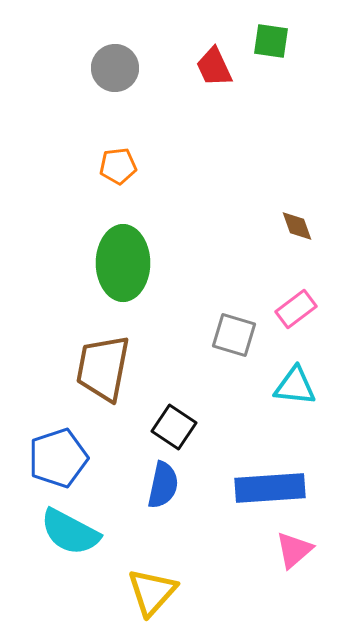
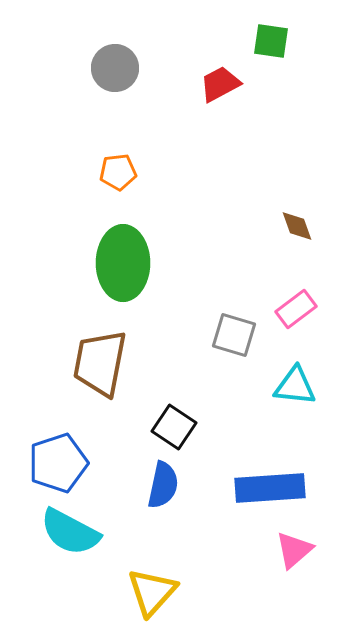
red trapezoid: moved 6 px right, 17 px down; rotated 87 degrees clockwise
orange pentagon: moved 6 px down
brown trapezoid: moved 3 px left, 5 px up
blue pentagon: moved 5 px down
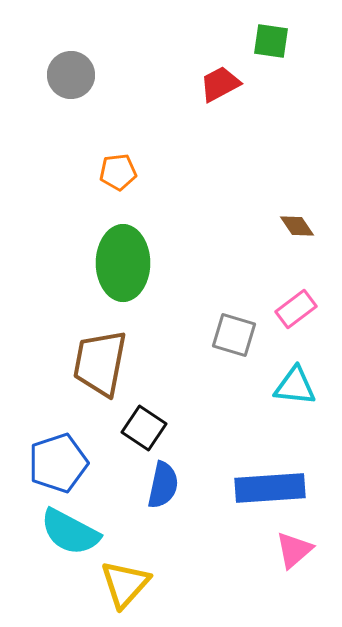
gray circle: moved 44 px left, 7 px down
brown diamond: rotated 15 degrees counterclockwise
black square: moved 30 px left, 1 px down
yellow triangle: moved 27 px left, 8 px up
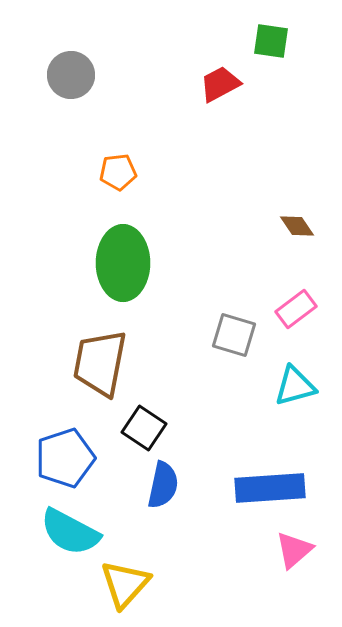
cyan triangle: rotated 21 degrees counterclockwise
blue pentagon: moved 7 px right, 5 px up
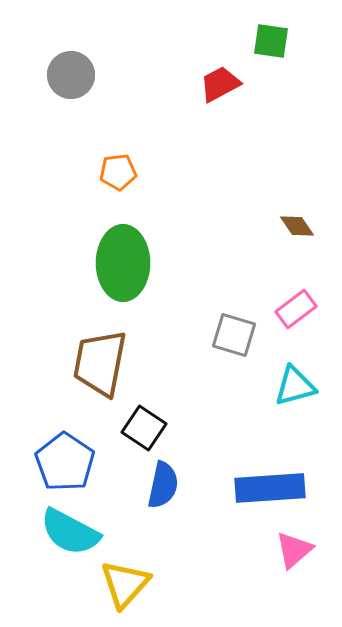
blue pentagon: moved 4 px down; rotated 20 degrees counterclockwise
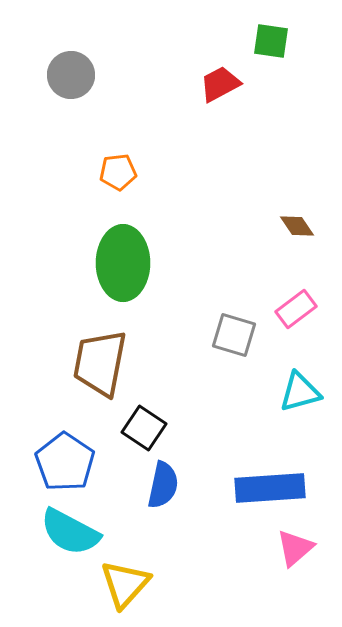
cyan triangle: moved 5 px right, 6 px down
pink triangle: moved 1 px right, 2 px up
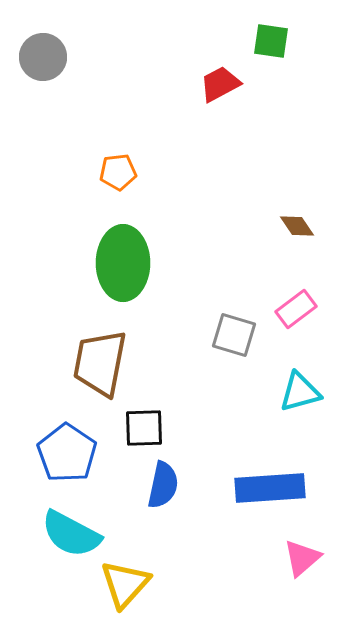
gray circle: moved 28 px left, 18 px up
black square: rotated 36 degrees counterclockwise
blue pentagon: moved 2 px right, 9 px up
cyan semicircle: moved 1 px right, 2 px down
pink triangle: moved 7 px right, 10 px down
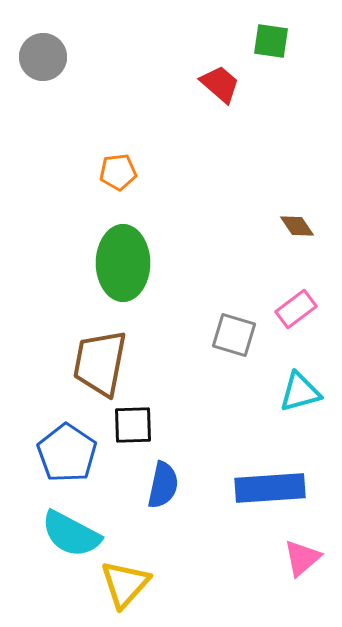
red trapezoid: rotated 69 degrees clockwise
black square: moved 11 px left, 3 px up
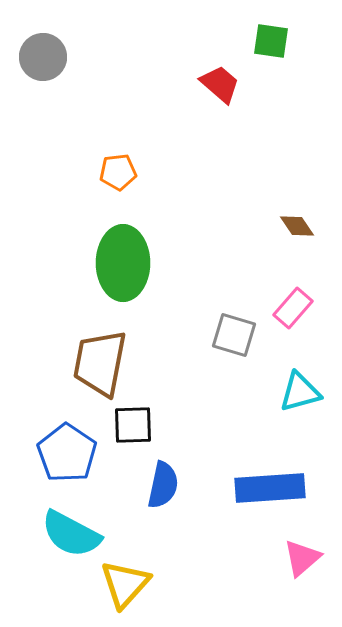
pink rectangle: moved 3 px left, 1 px up; rotated 12 degrees counterclockwise
